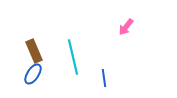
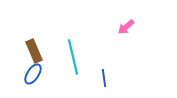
pink arrow: rotated 12 degrees clockwise
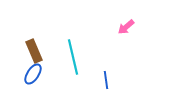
blue line: moved 2 px right, 2 px down
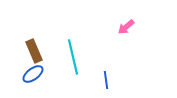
blue ellipse: rotated 20 degrees clockwise
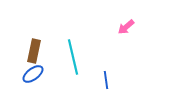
brown rectangle: rotated 35 degrees clockwise
